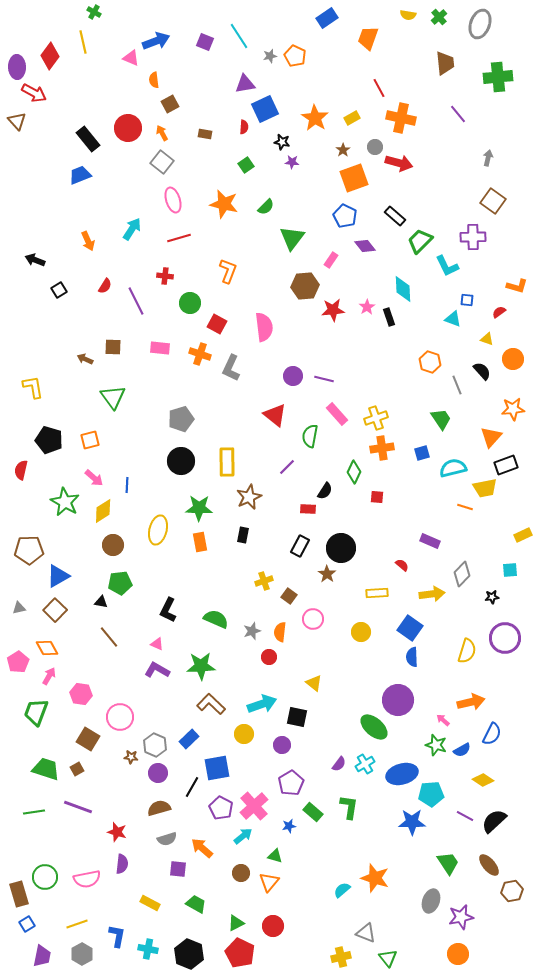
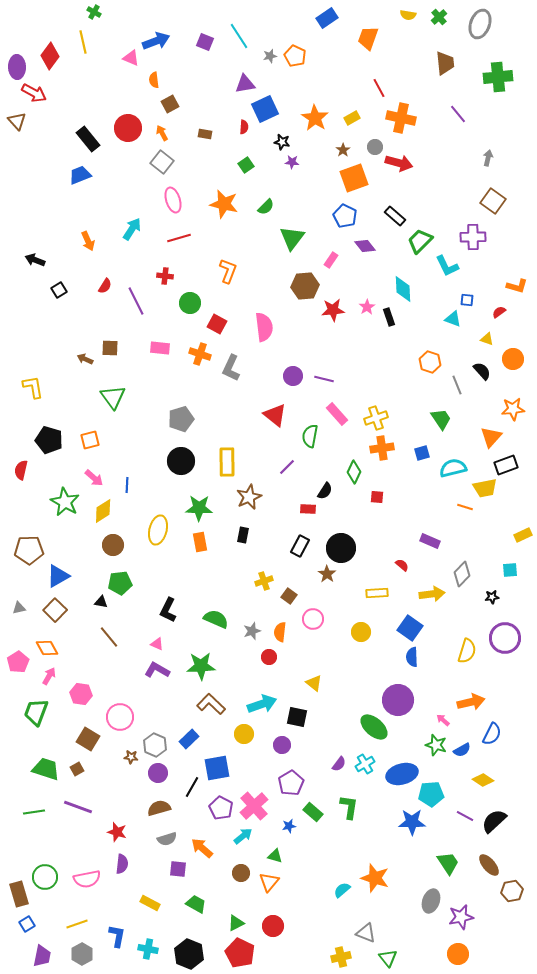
brown square at (113, 347): moved 3 px left, 1 px down
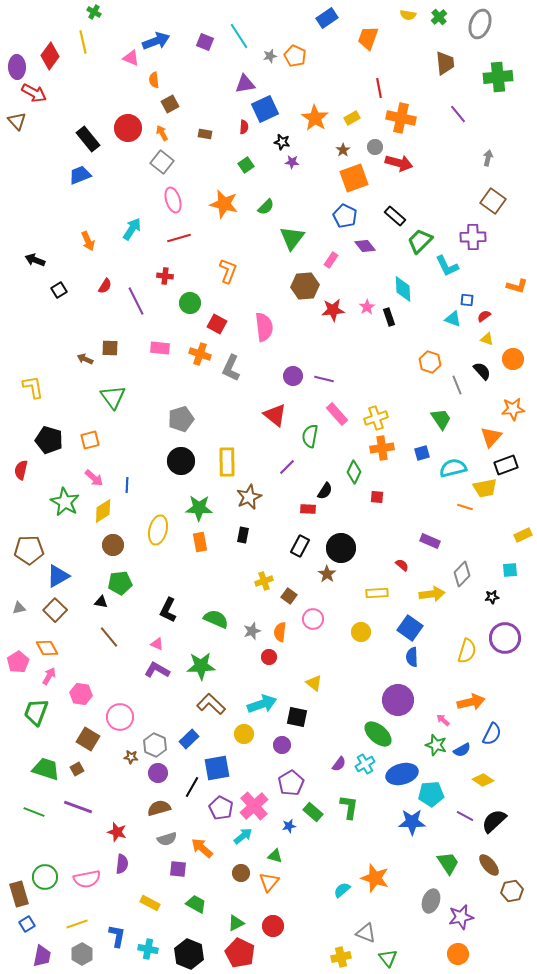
red line at (379, 88): rotated 18 degrees clockwise
red semicircle at (499, 312): moved 15 px left, 4 px down
green ellipse at (374, 727): moved 4 px right, 7 px down
green line at (34, 812): rotated 30 degrees clockwise
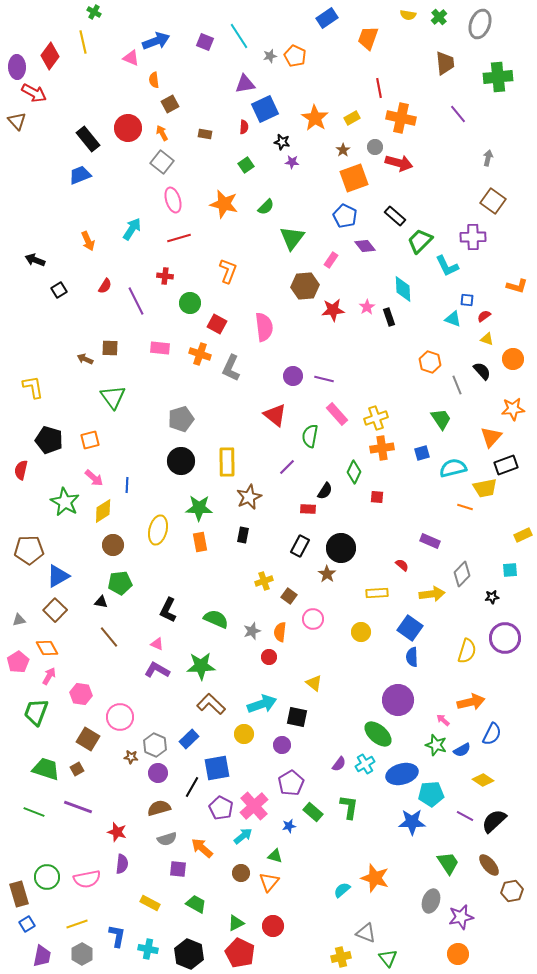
gray triangle at (19, 608): moved 12 px down
green circle at (45, 877): moved 2 px right
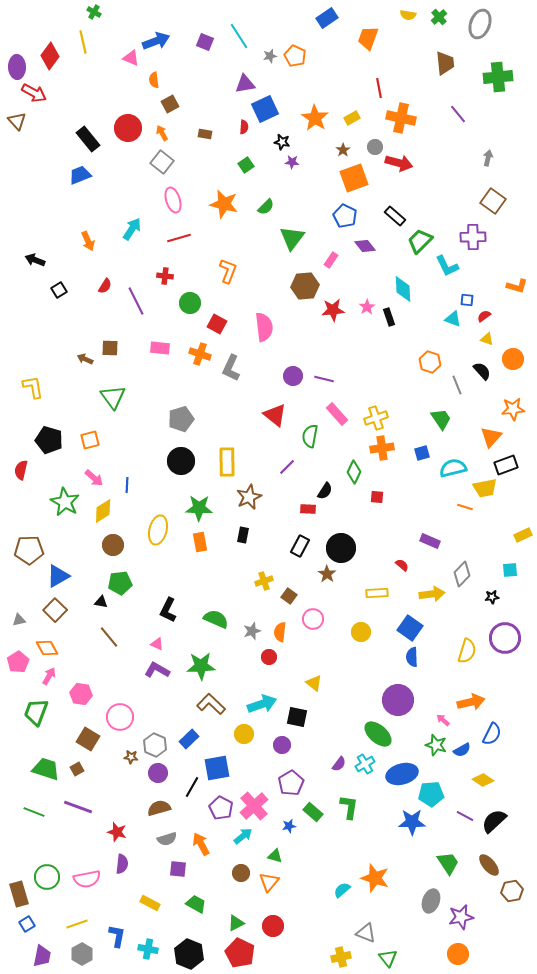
orange arrow at (202, 848): moved 1 px left, 4 px up; rotated 20 degrees clockwise
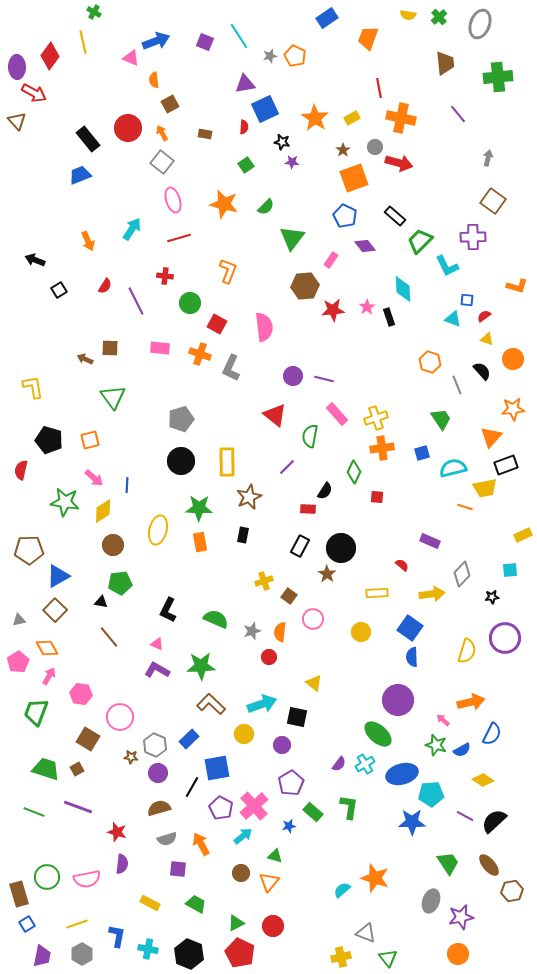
green star at (65, 502): rotated 20 degrees counterclockwise
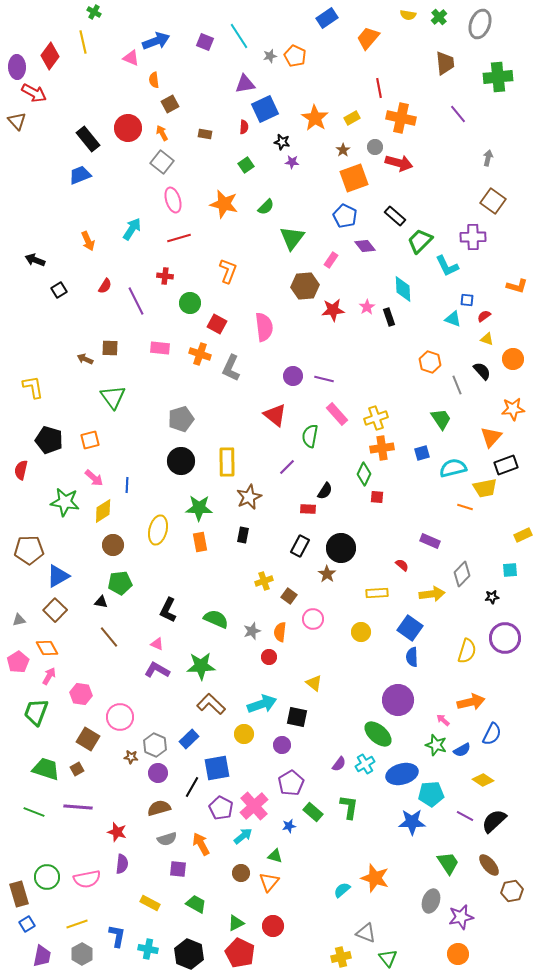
orange trapezoid at (368, 38): rotated 20 degrees clockwise
green diamond at (354, 472): moved 10 px right, 2 px down
purple line at (78, 807): rotated 16 degrees counterclockwise
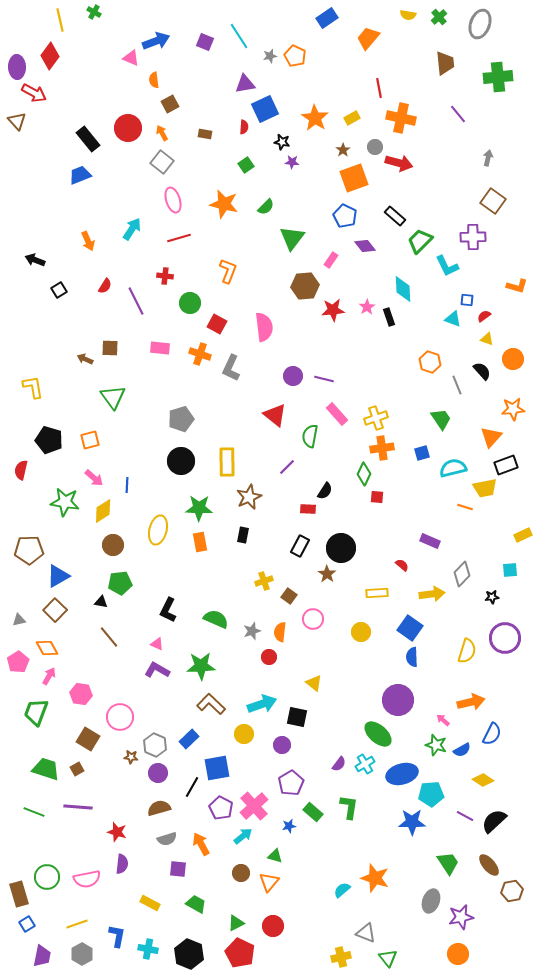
yellow line at (83, 42): moved 23 px left, 22 px up
